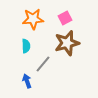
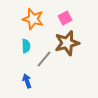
orange star: rotated 20 degrees clockwise
gray line: moved 1 px right, 5 px up
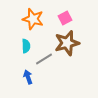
gray line: rotated 18 degrees clockwise
blue arrow: moved 1 px right, 4 px up
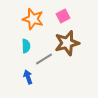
pink square: moved 2 px left, 2 px up
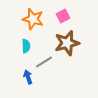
gray line: moved 3 px down
